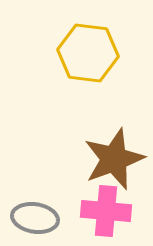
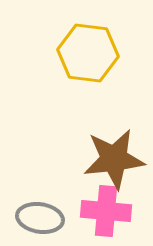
brown star: rotated 14 degrees clockwise
gray ellipse: moved 5 px right
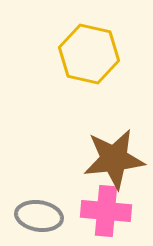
yellow hexagon: moved 1 px right, 1 px down; rotated 6 degrees clockwise
gray ellipse: moved 1 px left, 2 px up
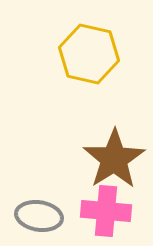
brown star: rotated 26 degrees counterclockwise
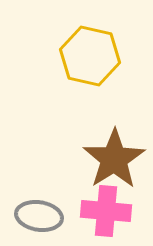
yellow hexagon: moved 1 px right, 2 px down
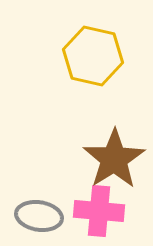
yellow hexagon: moved 3 px right
pink cross: moved 7 px left
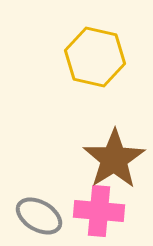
yellow hexagon: moved 2 px right, 1 px down
gray ellipse: rotated 21 degrees clockwise
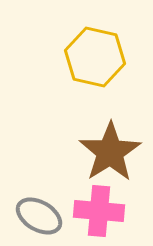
brown star: moved 4 px left, 7 px up
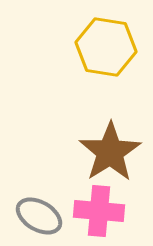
yellow hexagon: moved 11 px right, 10 px up; rotated 4 degrees counterclockwise
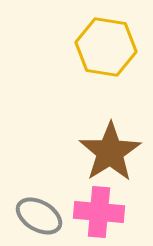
pink cross: moved 1 px down
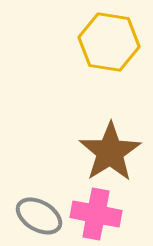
yellow hexagon: moved 3 px right, 5 px up
pink cross: moved 3 px left, 2 px down; rotated 6 degrees clockwise
